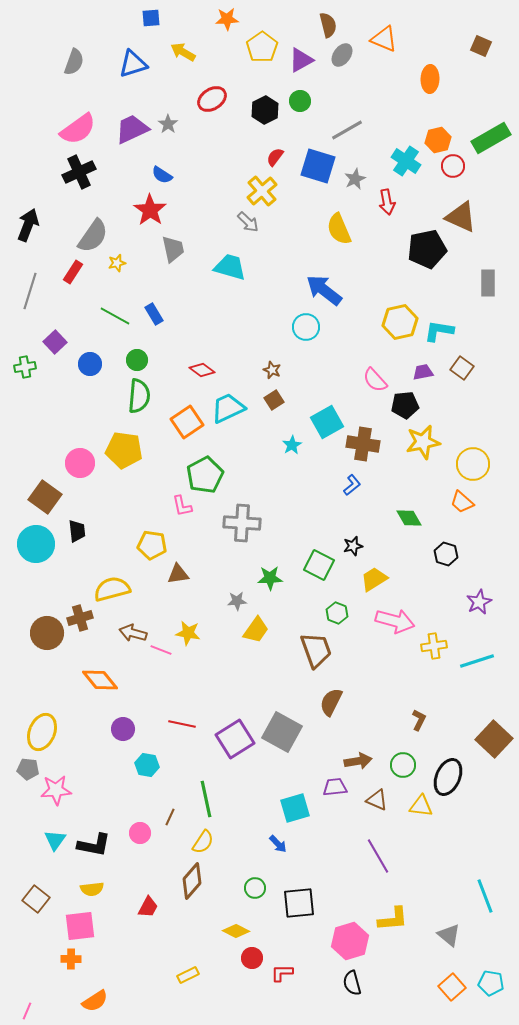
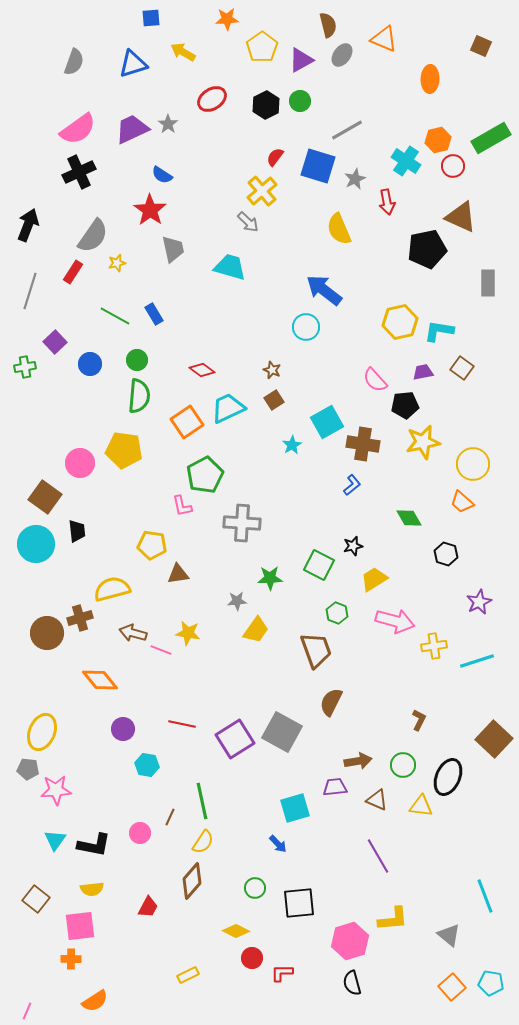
black hexagon at (265, 110): moved 1 px right, 5 px up
green line at (206, 799): moved 4 px left, 2 px down
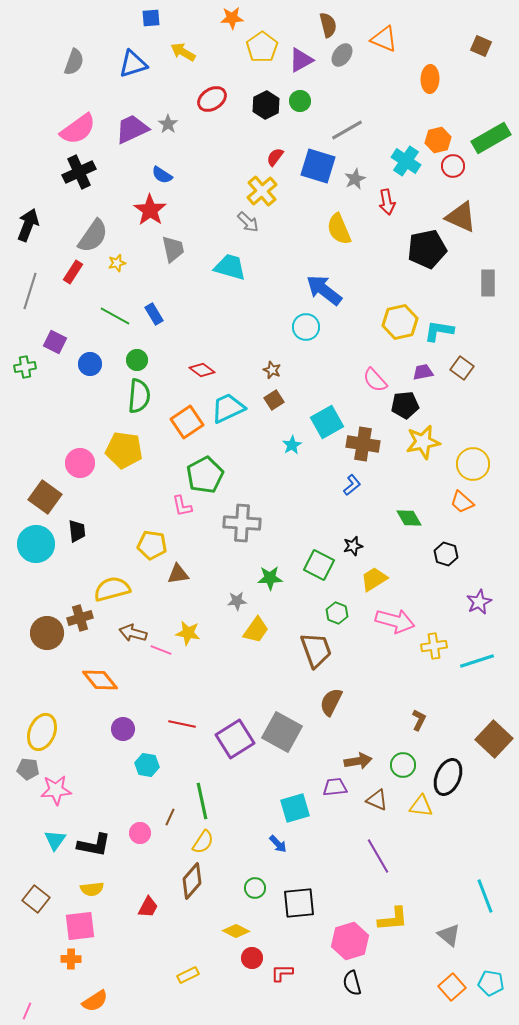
orange star at (227, 19): moved 5 px right, 1 px up
purple square at (55, 342): rotated 20 degrees counterclockwise
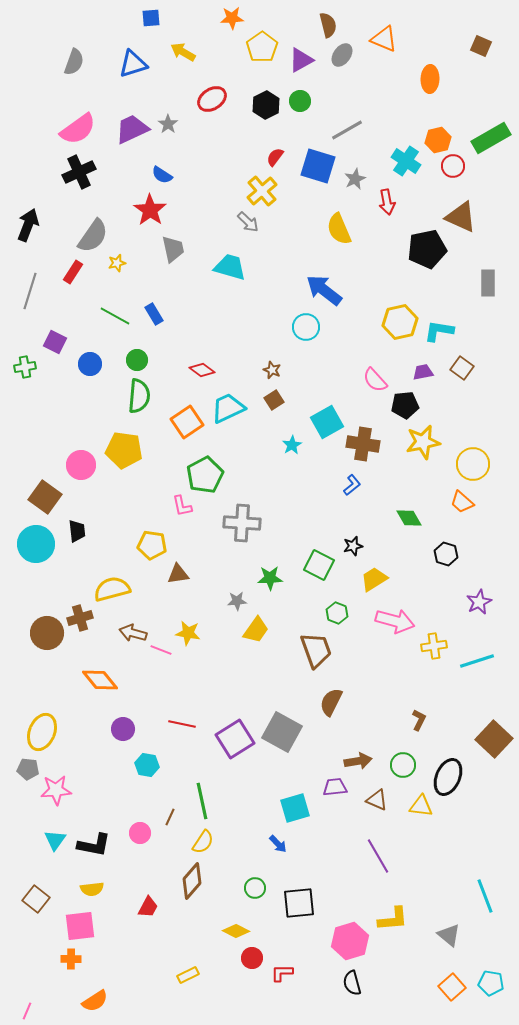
pink circle at (80, 463): moved 1 px right, 2 px down
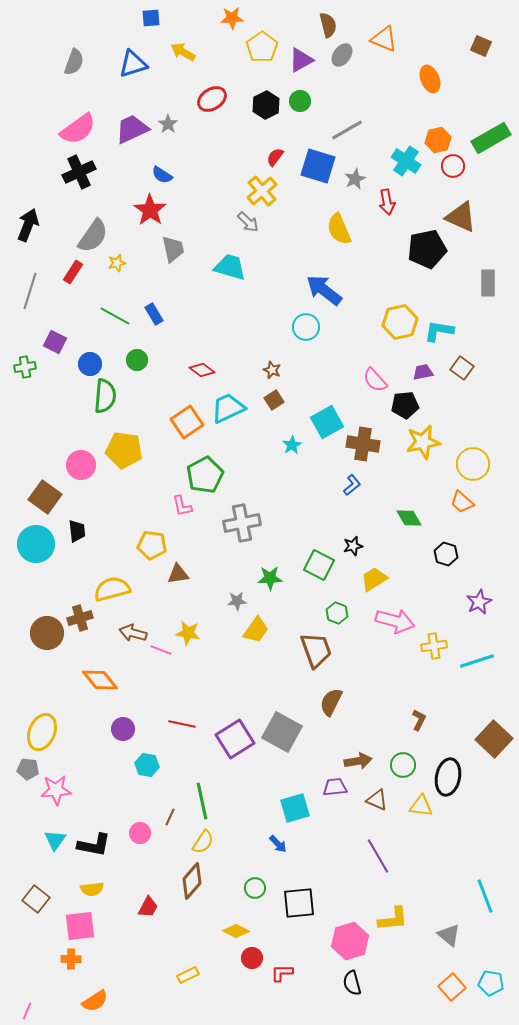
orange ellipse at (430, 79): rotated 24 degrees counterclockwise
green semicircle at (139, 396): moved 34 px left
gray cross at (242, 523): rotated 15 degrees counterclockwise
black ellipse at (448, 777): rotated 12 degrees counterclockwise
